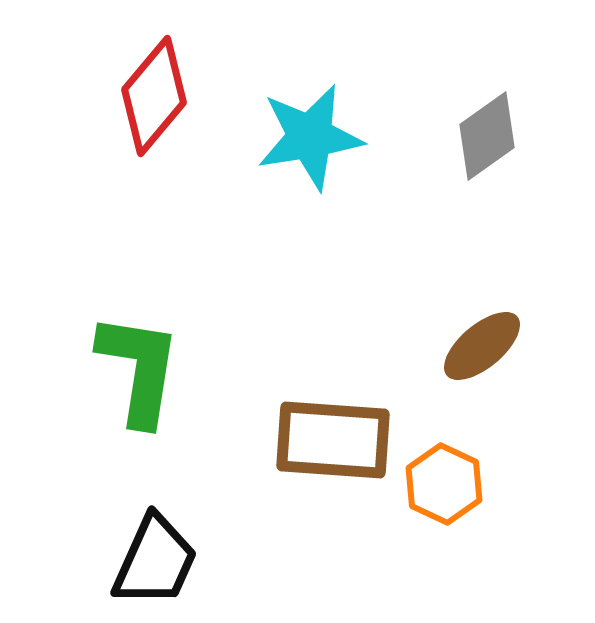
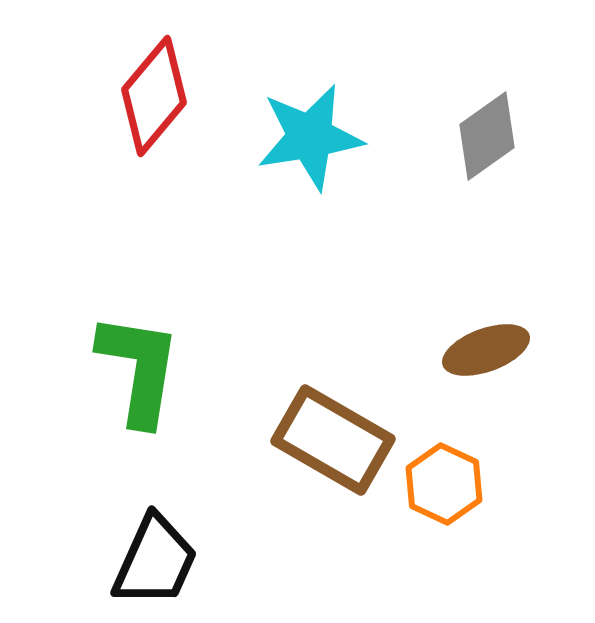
brown ellipse: moved 4 px right, 4 px down; rotated 20 degrees clockwise
brown rectangle: rotated 26 degrees clockwise
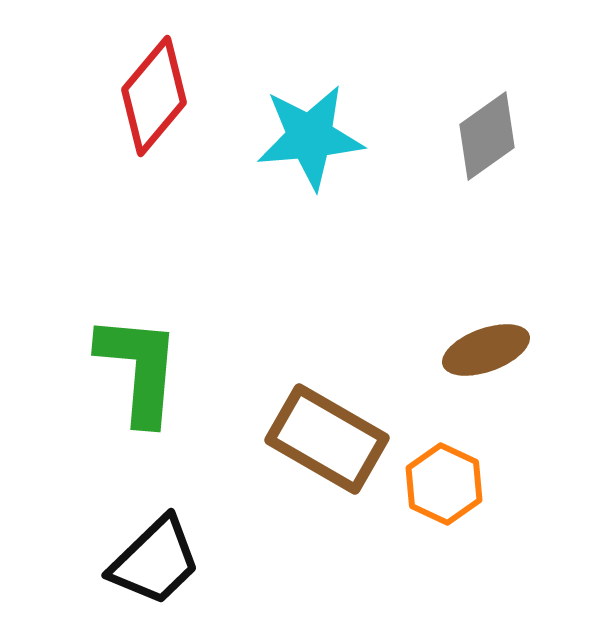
cyan star: rotated 4 degrees clockwise
green L-shape: rotated 4 degrees counterclockwise
brown rectangle: moved 6 px left, 1 px up
black trapezoid: rotated 22 degrees clockwise
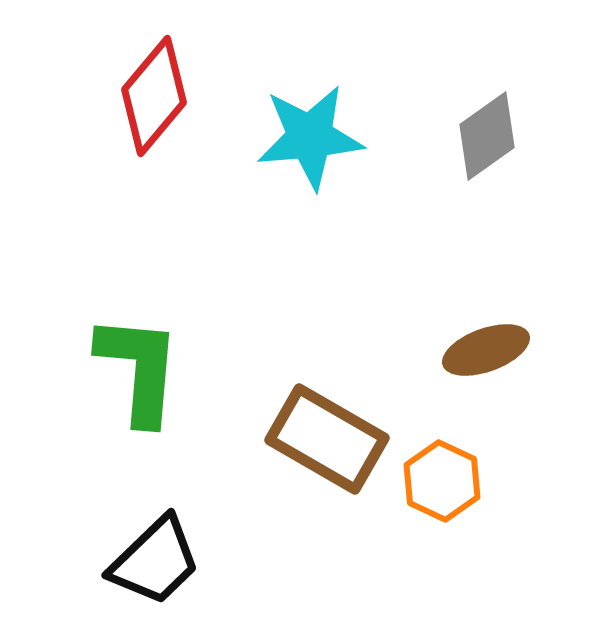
orange hexagon: moved 2 px left, 3 px up
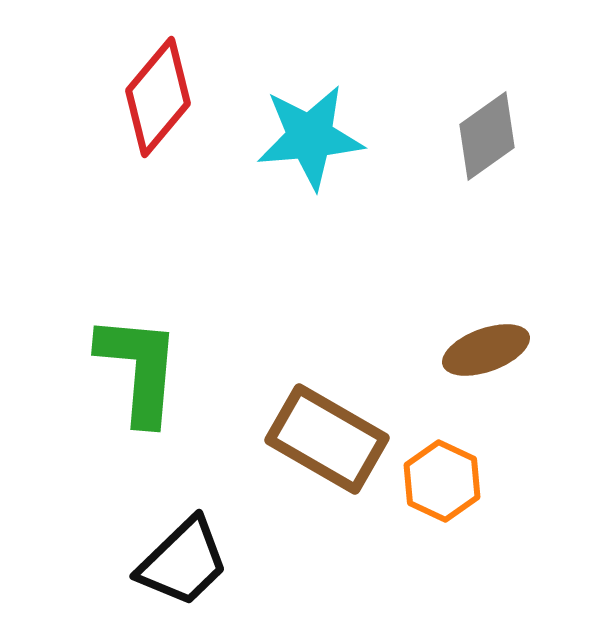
red diamond: moved 4 px right, 1 px down
black trapezoid: moved 28 px right, 1 px down
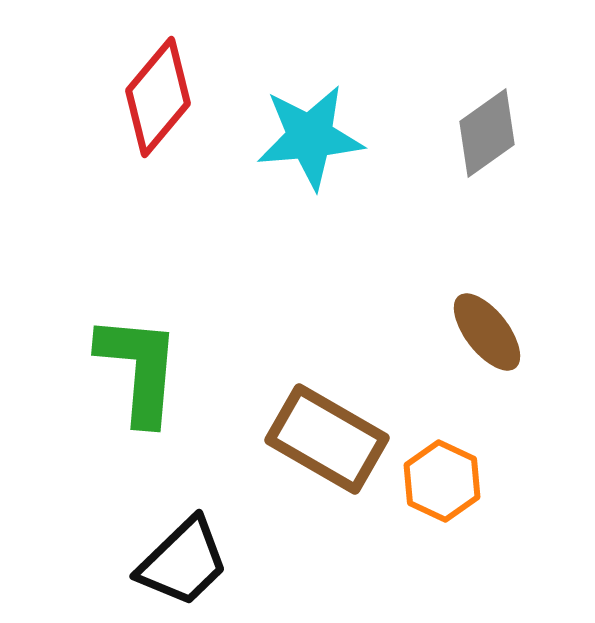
gray diamond: moved 3 px up
brown ellipse: moved 1 px right, 18 px up; rotated 72 degrees clockwise
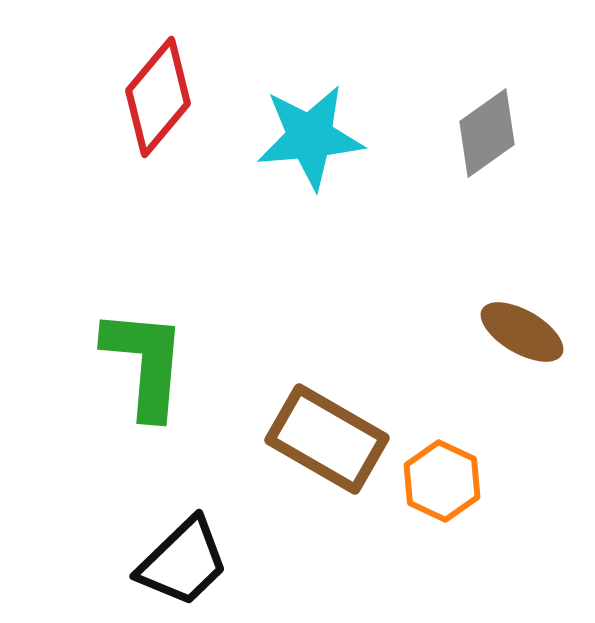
brown ellipse: moved 35 px right; rotated 22 degrees counterclockwise
green L-shape: moved 6 px right, 6 px up
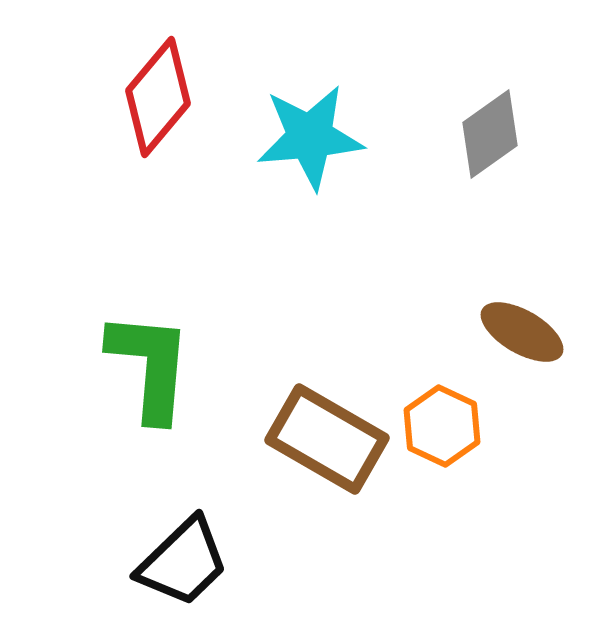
gray diamond: moved 3 px right, 1 px down
green L-shape: moved 5 px right, 3 px down
orange hexagon: moved 55 px up
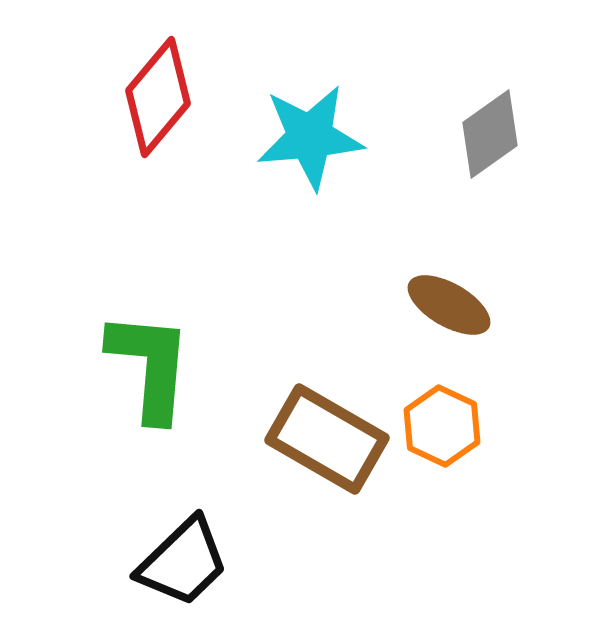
brown ellipse: moved 73 px left, 27 px up
